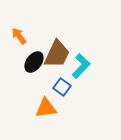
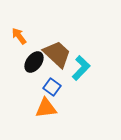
brown trapezoid: rotated 72 degrees counterclockwise
cyan L-shape: moved 2 px down
blue square: moved 10 px left
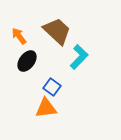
brown trapezoid: moved 23 px up
black ellipse: moved 7 px left, 1 px up
cyan L-shape: moved 2 px left, 11 px up
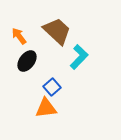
blue square: rotated 12 degrees clockwise
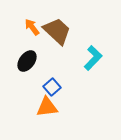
orange arrow: moved 13 px right, 9 px up
cyan L-shape: moved 14 px right, 1 px down
orange triangle: moved 1 px right, 1 px up
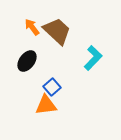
orange triangle: moved 1 px left, 2 px up
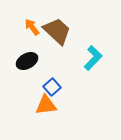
black ellipse: rotated 25 degrees clockwise
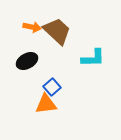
orange arrow: rotated 138 degrees clockwise
cyan L-shape: rotated 45 degrees clockwise
orange triangle: moved 1 px up
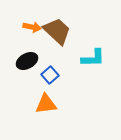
blue square: moved 2 px left, 12 px up
